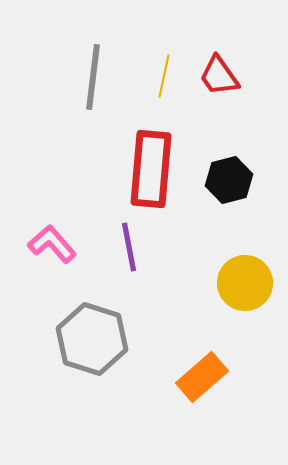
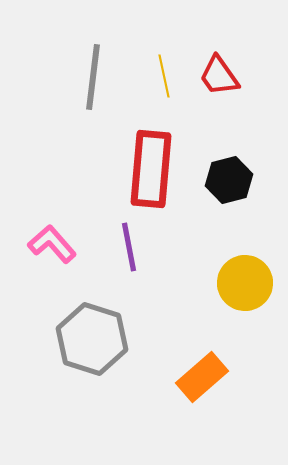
yellow line: rotated 24 degrees counterclockwise
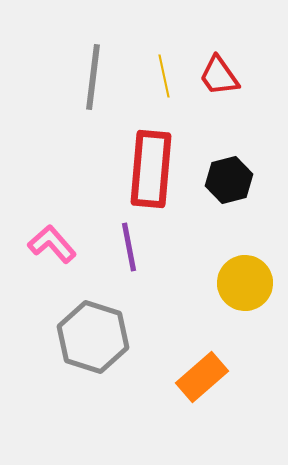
gray hexagon: moved 1 px right, 2 px up
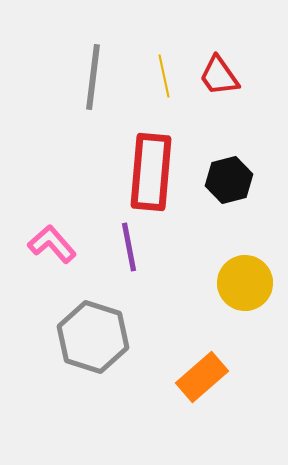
red rectangle: moved 3 px down
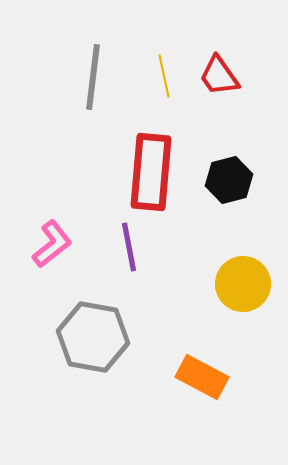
pink L-shape: rotated 93 degrees clockwise
yellow circle: moved 2 px left, 1 px down
gray hexagon: rotated 8 degrees counterclockwise
orange rectangle: rotated 69 degrees clockwise
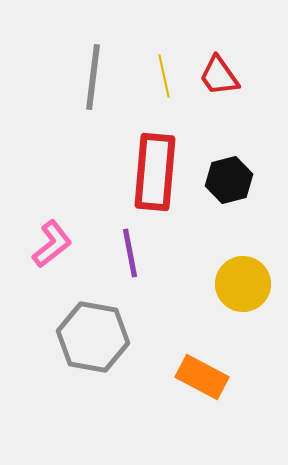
red rectangle: moved 4 px right
purple line: moved 1 px right, 6 px down
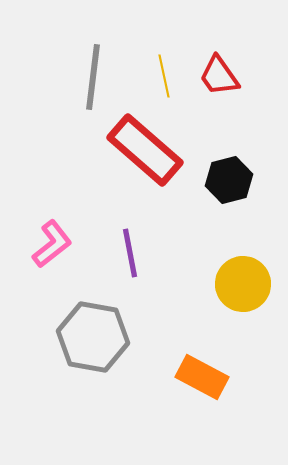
red rectangle: moved 10 px left, 22 px up; rotated 54 degrees counterclockwise
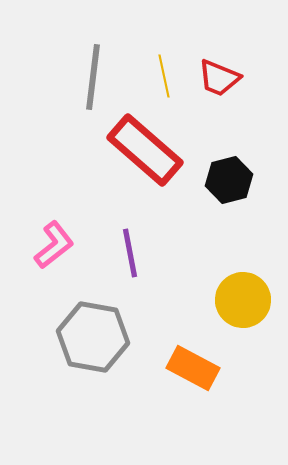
red trapezoid: moved 2 px down; rotated 33 degrees counterclockwise
pink L-shape: moved 2 px right, 1 px down
yellow circle: moved 16 px down
orange rectangle: moved 9 px left, 9 px up
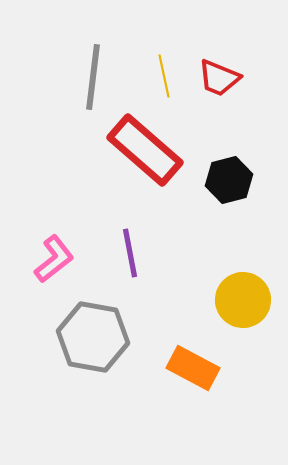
pink L-shape: moved 14 px down
